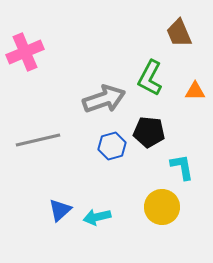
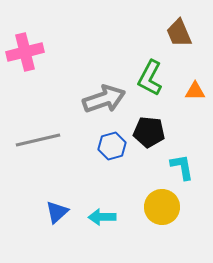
pink cross: rotated 9 degrees clockwise
blue triangle: moved 3 px left, 2 px down
cyan arrow: moved 5 px right; rotated 12 degrees clockwise
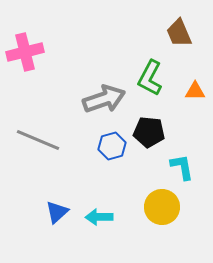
gray line: rotated 36 degrees clockwise
cyan arrow: moved 3 px left
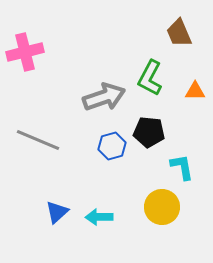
gray arrow: moved 2 px up
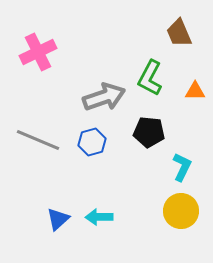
pink cross: moved 13 px right; rotated 12 degrees counterclockwise
blue hexagon: moved 20 px left, 4 px up
cyan L-shape: rotated 36 degrees clockwise
yellow circle: moved 19 px right, 4 px down
blue triangle: moved 1 px right, 7 px down
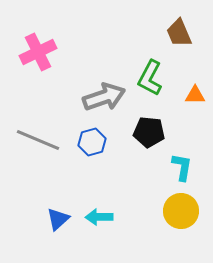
orange triangle: moved 4 px down
cyan L-shape: rotated 16 degrees counterclockwise
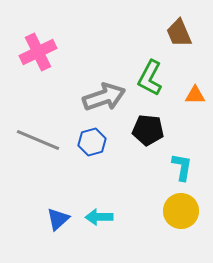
black pentagon: moved 1 px left, 2 px up
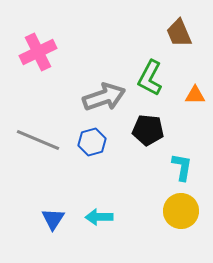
blue triangle: moved 5 px left; rotated 15 degrees counterclockwise
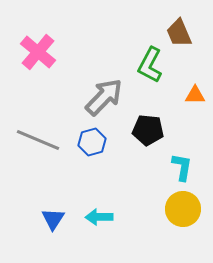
pink cross: rotated 24 degrees counterclockwise
green L-shape: moved 13 px up
gray arrow: rotated 27 degrees counterclockwise
yellow circle: moved 2 px right, 2 px up
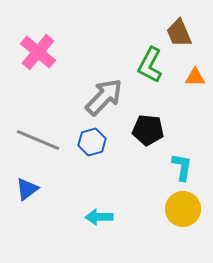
orange triangle: moved 18 px up
blue triangle: moved 26 px left, 30 px up; rotated 20 degrees clockwise
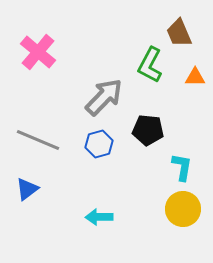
blue hexagon: moved 7 px right, 2 px down
